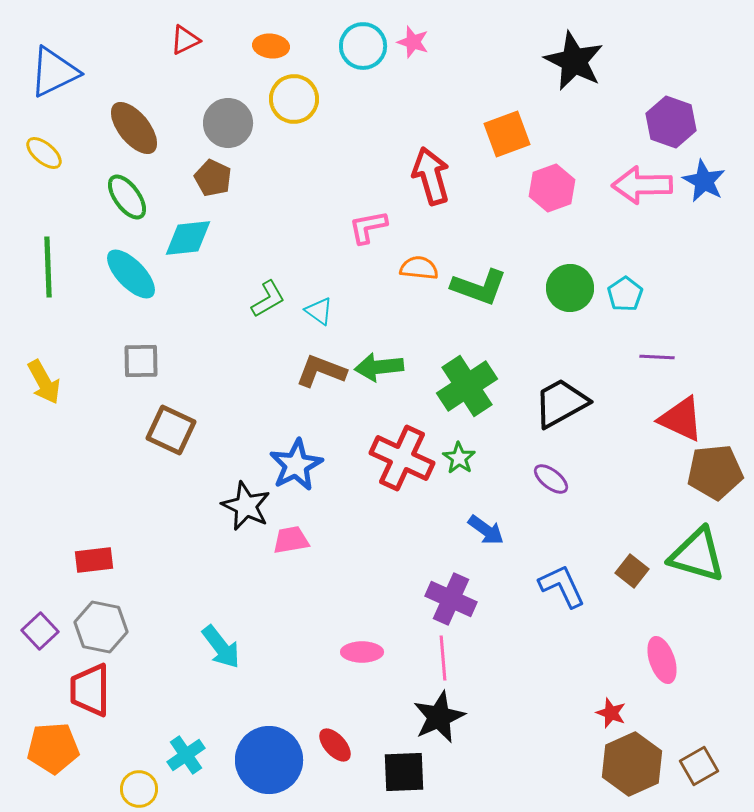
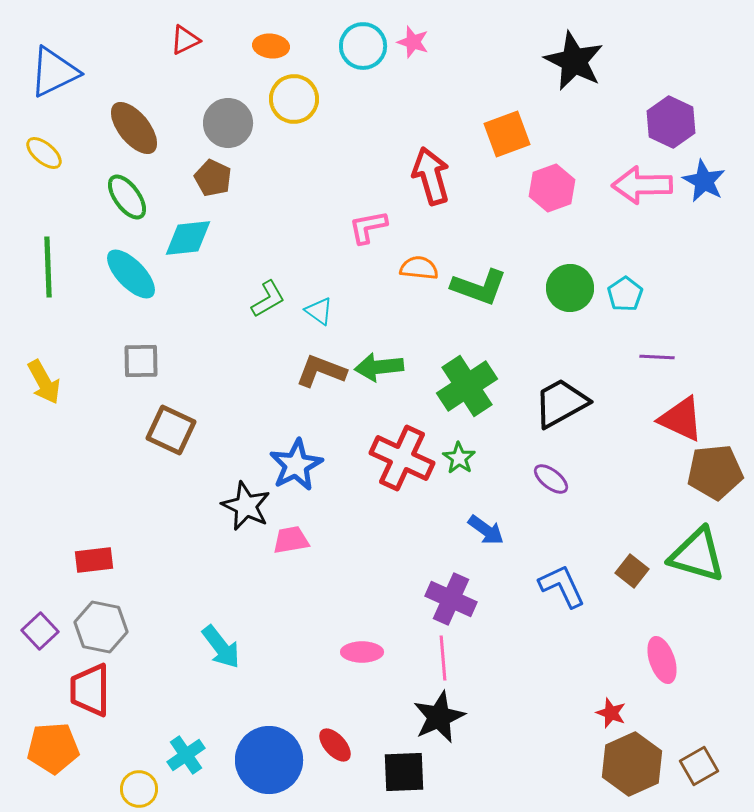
purple hexagon at (671, 122): rotated 6 degrees clockwise
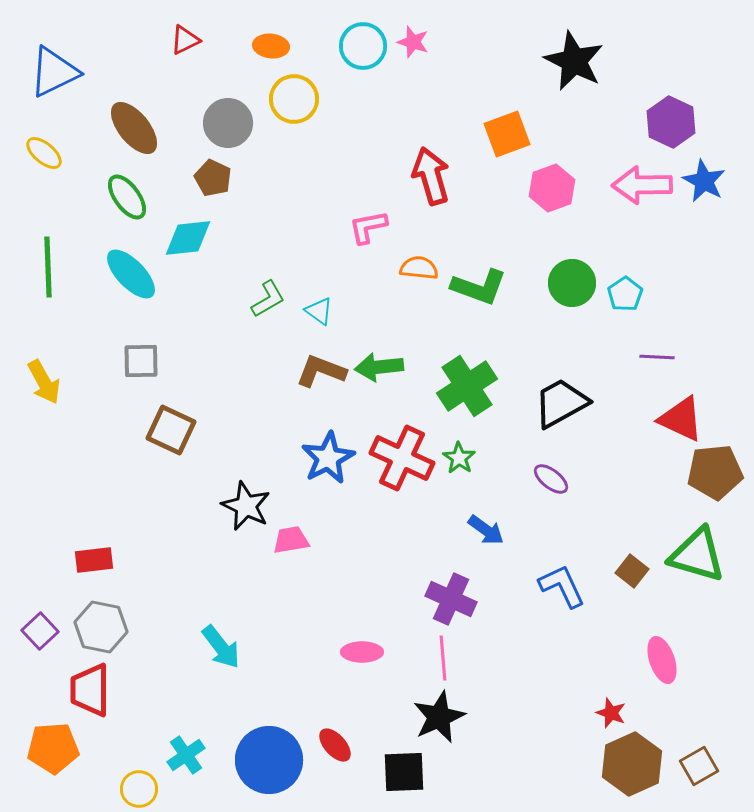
green circle at (570, 288): moved 2 px right, 5 px up
blue star at (296, 465): moved 32 px right, 7 px up
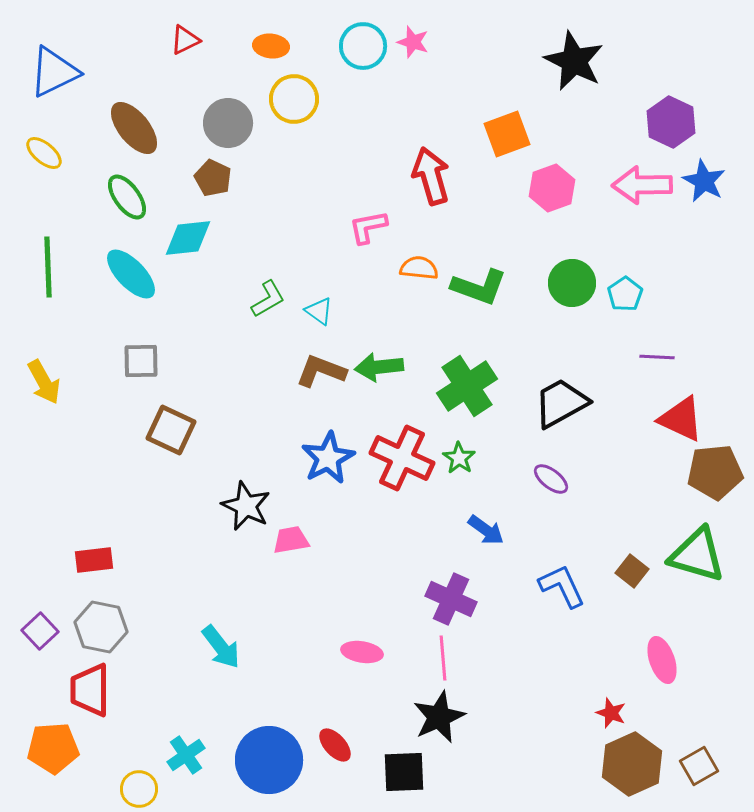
pink ellipse at (362, 652): rotated 9 degrees clockwise
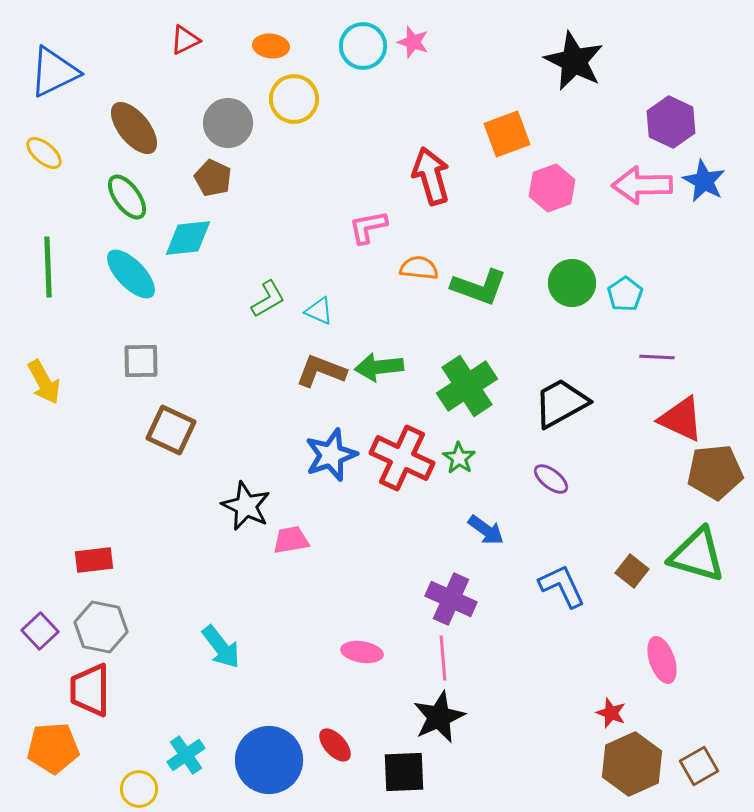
cyan triangle at (319, 311): rotated 12 degrees counterclockwise
blue star at (328, 458): moved 3 px right, 3 px up; rotated 8 degrees clockwise
